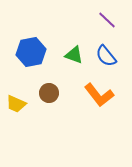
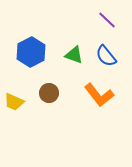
blue hexagon: rotated 16 degrees counterclockwise
yellow trapezoid: moved 2 px left, 2 px up
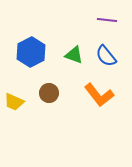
purple line: rotated 36 degrees counterclockwise
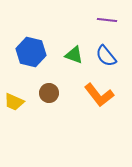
blue hexagon: rotated 20 degrees counterclockwise
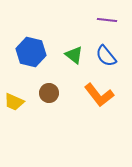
green triangle: rotated 18 degrees clockwise
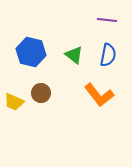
blue semicircle: moved 2 px right, 1 px up; rotated 130 degrees counterclockwise
brown circle: moved 8 px left
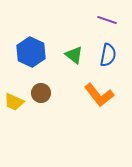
purple line: rotated 12 degrees clockwise
blue hexagon: rotated 12 degrees clockwise
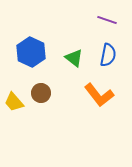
green triangle: moved 3 px down
yellow trapezoid: rotated 25 degrees clockwise
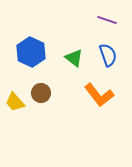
blue semicircle: rotated 30 degrees counterclockwise
yellow trapezoid: moved 1 px right
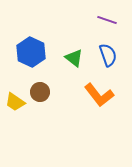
brown circle: moved 1 px left, 1 px up
yellow trapezoid: rotated 15 degrees counterclockwise
